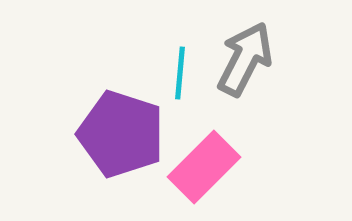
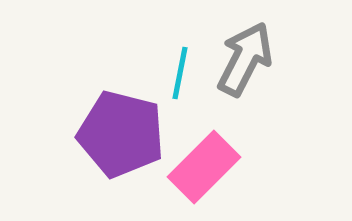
cyan line: rotated 6 degrees clockwise
purple pentagon: rotated 4 degrees counterclockwise
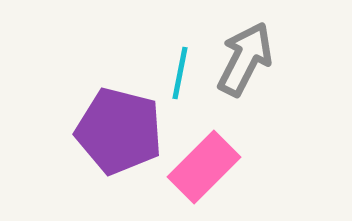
purple pentagon: moved 2 px left, 3 px up
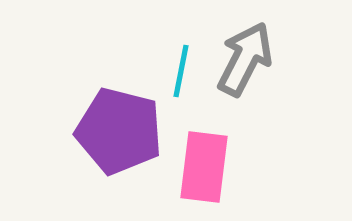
cyan line: moved 1 px right, 2 px up
pink rectangle: rotated 38 degrees counterclockwise
